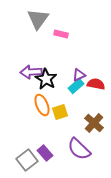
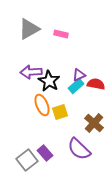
gray triangle: moved 9 px left, 10 px down; rotated 25 degrees clockwise
black star: moved 3 px right, 2 px down
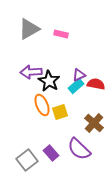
purple rectangle: moved 6 px right
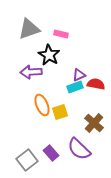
gray triangle: rotated 10 degrees clockwise
black star: moved 26 px up
cyan rectangle: moved 1 px left, 1 px down; rotated 21 degrees clockwise
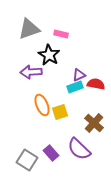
gray square: rotated 20 degrees counterclockwise
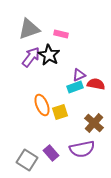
purple arrow: moved 15 px up; rotated 130 degrees clockwise
purple semicircle: moved 3 px right; rotated 55 degrees counterclockwise
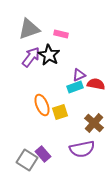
purple rectangle: moved 8 px left, 1 px down
